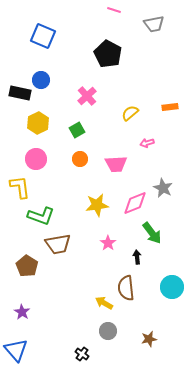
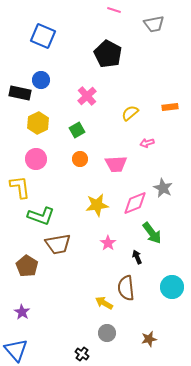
black arrow: rotated 16 degrees counterclockwise
gray circle: moved 1 px left, 2 px down
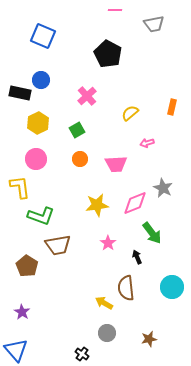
pink line: moved 1 px right; rotated 16 degrees counterclockwise
orange rectangle: moved 2 px right; rotated 70 degrees counterclockwise
brown trapezoid: moved 1 px down
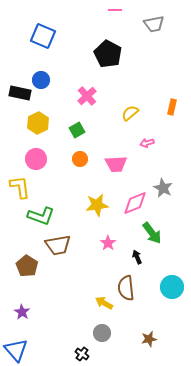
gray circle: moved 5 px left
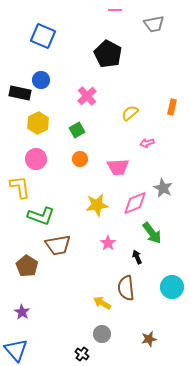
pink trapezoid: moved 2 px right, 3 px down
yellow arrow: moved 2 px left
gray circle: moved 1 px down
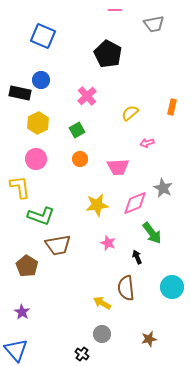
pink star: rotated 14 degrees counterclockwise
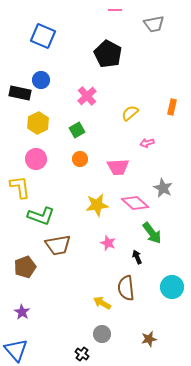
pink diamond: rotated 64 degrees clockwise
brown pentagon: moved 2 px left, 1 px down; rotated 20 degrees clockwise
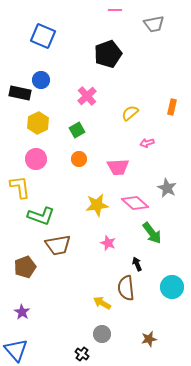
black pentagon: rotated 24 degrees clockwise
orange circle: moved 1 px left
gray star: moved 4 px right
black arrow: moved 7 px down
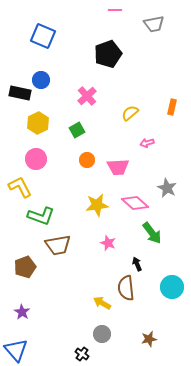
orange circle: moved 8 px right, 1 px down
yellow L-shape: rotated 20 degrees counterclockwise
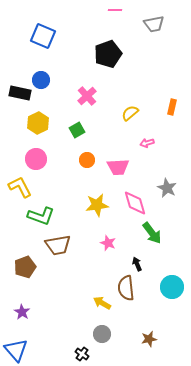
pink diamond: rotated 32 degrees clockwise
